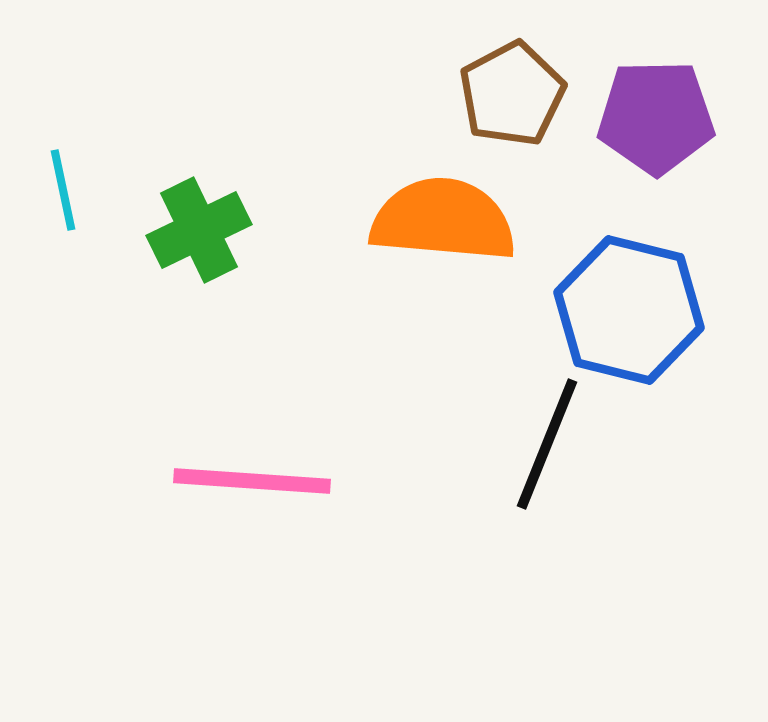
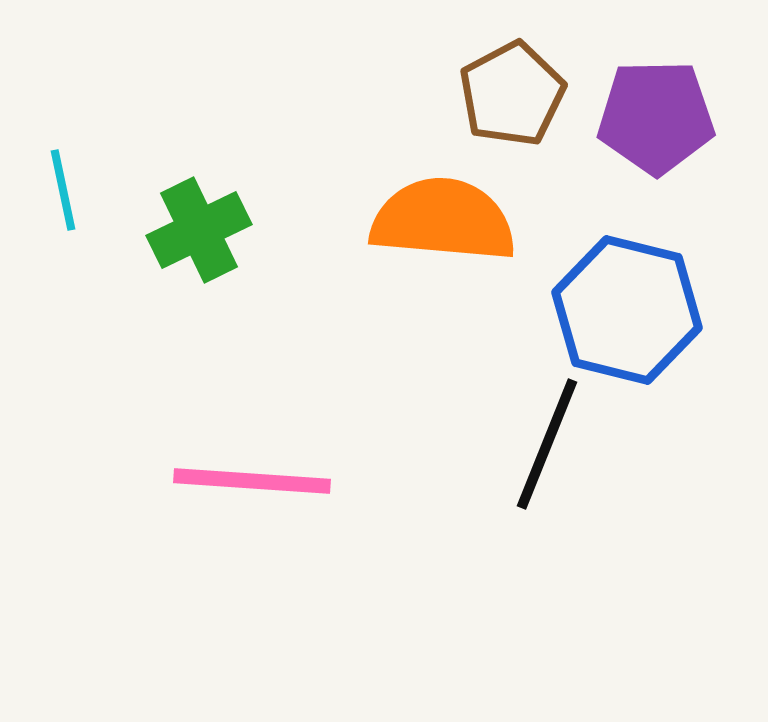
blue hexagon: moved 2 px left
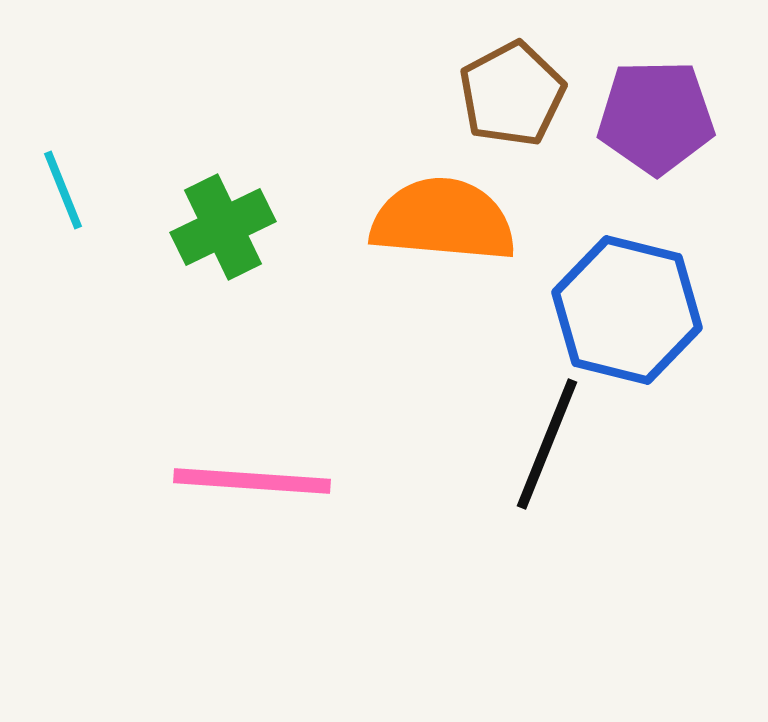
cyan line: rotated 10 degrees counterclockwise
green cross: moved 24 px right, 3 px up
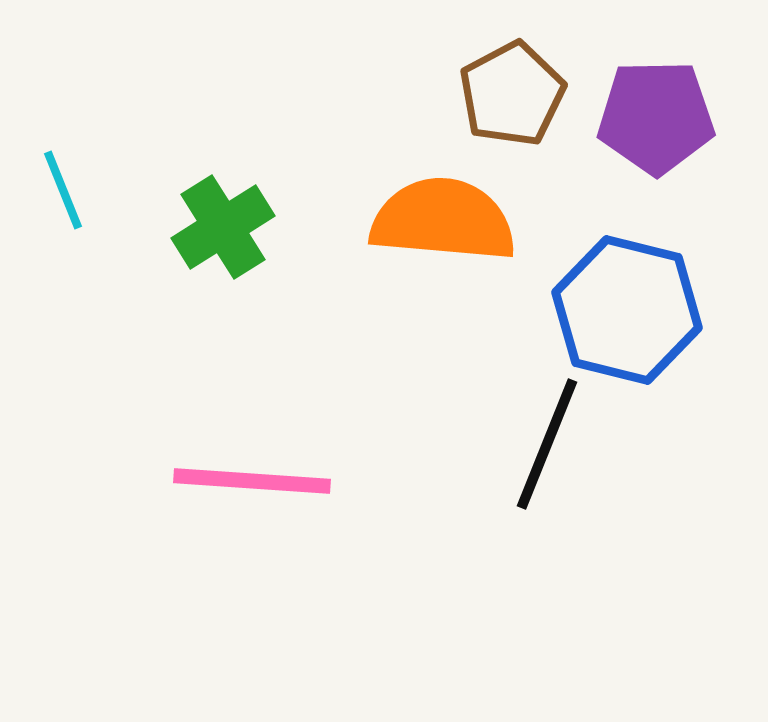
green cross: rotated 6 degrees counterclockwise
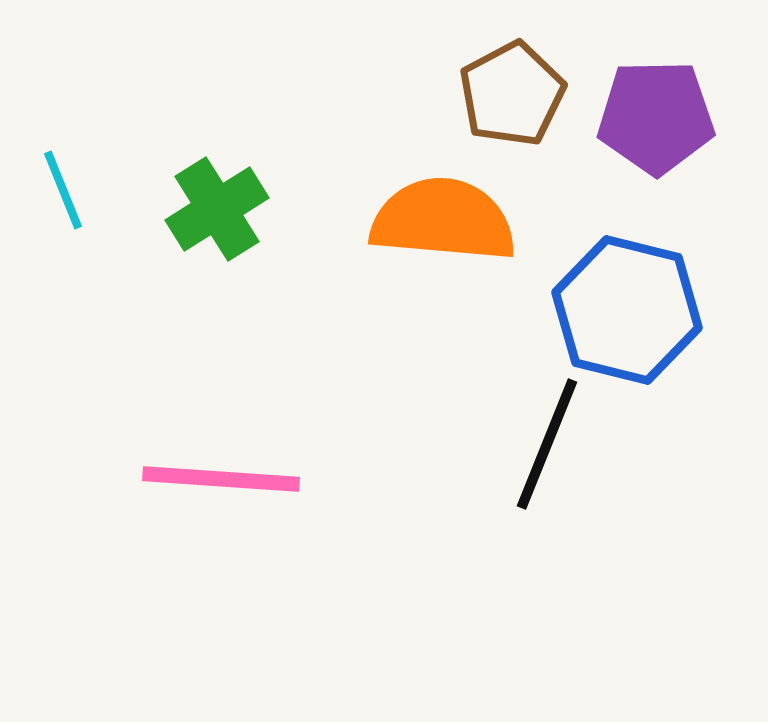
green cross: moved 6 px left, 18 px up
pink line: moved 31 px left, 2 px up
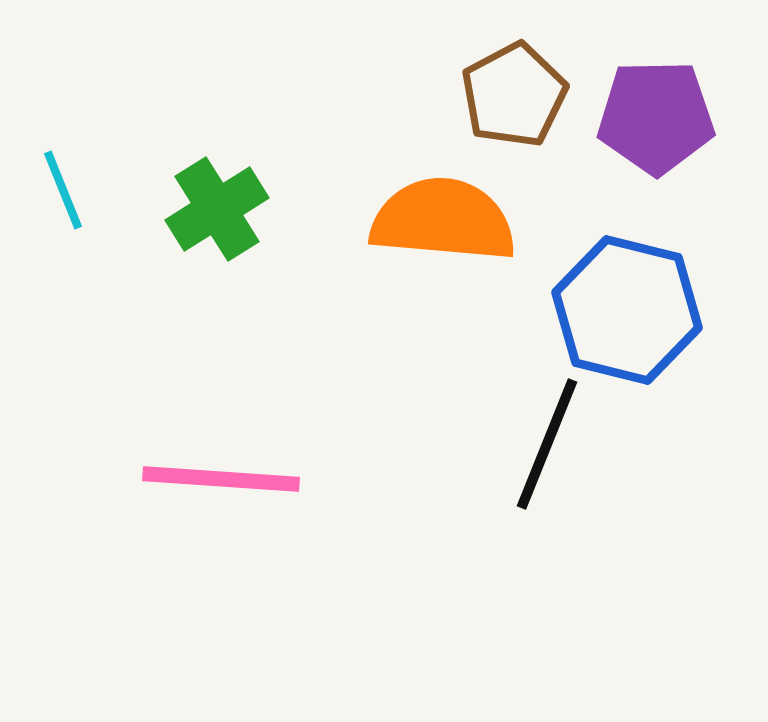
brown pentagon: moved 2 px right, 1 px down
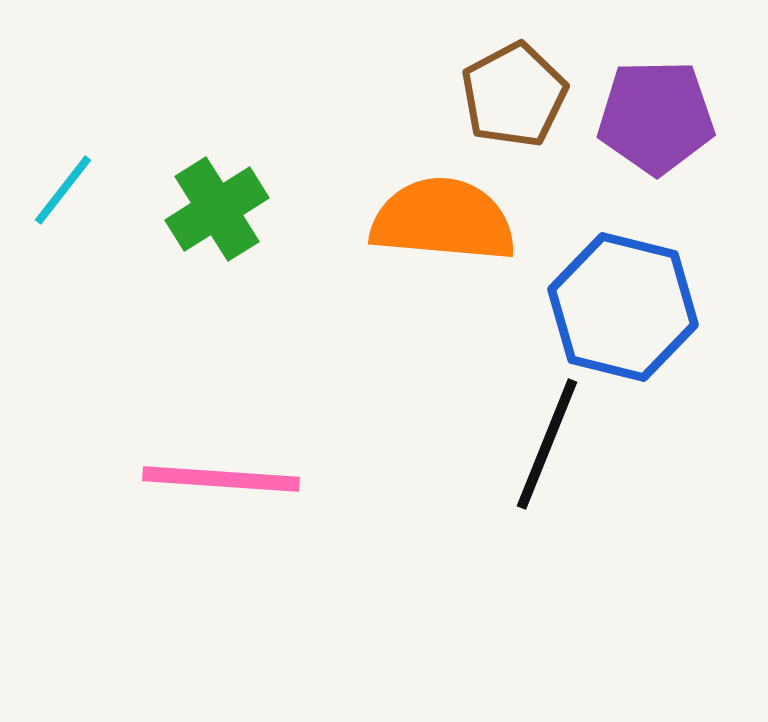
cyan line: rotated 60 degrees clockwise
blue hexagon: moved 4 px left, 3 px up
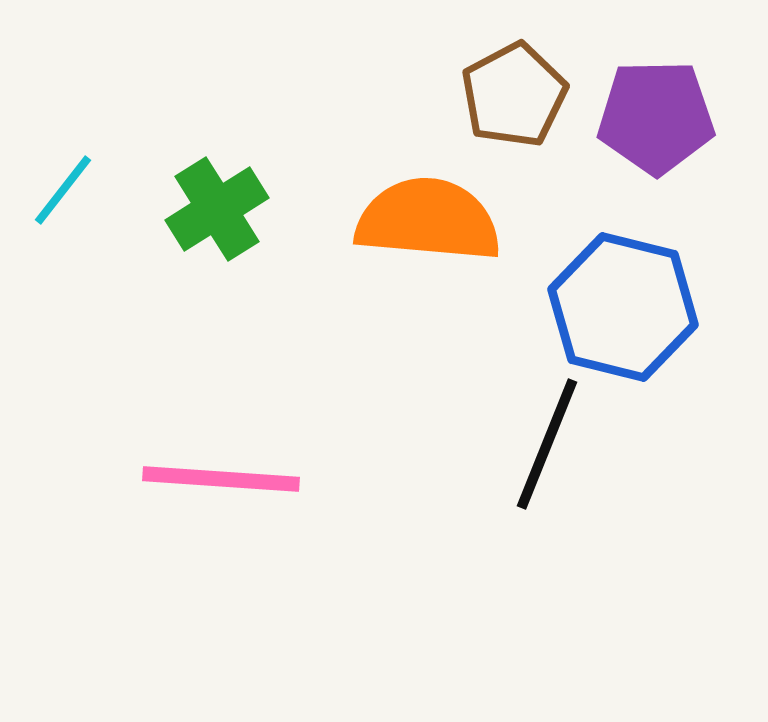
orange semicircle: moved 15 px left
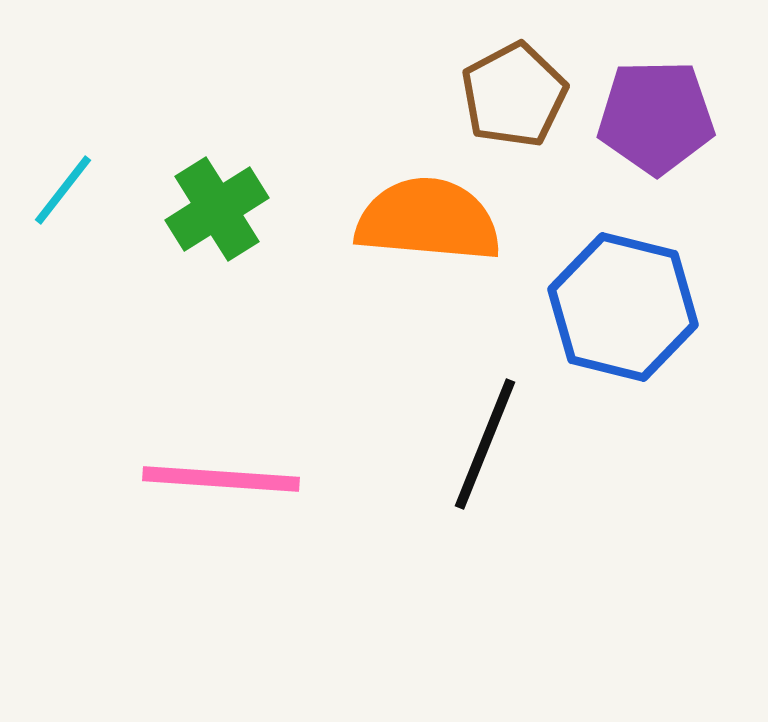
black line: moved 62 px left
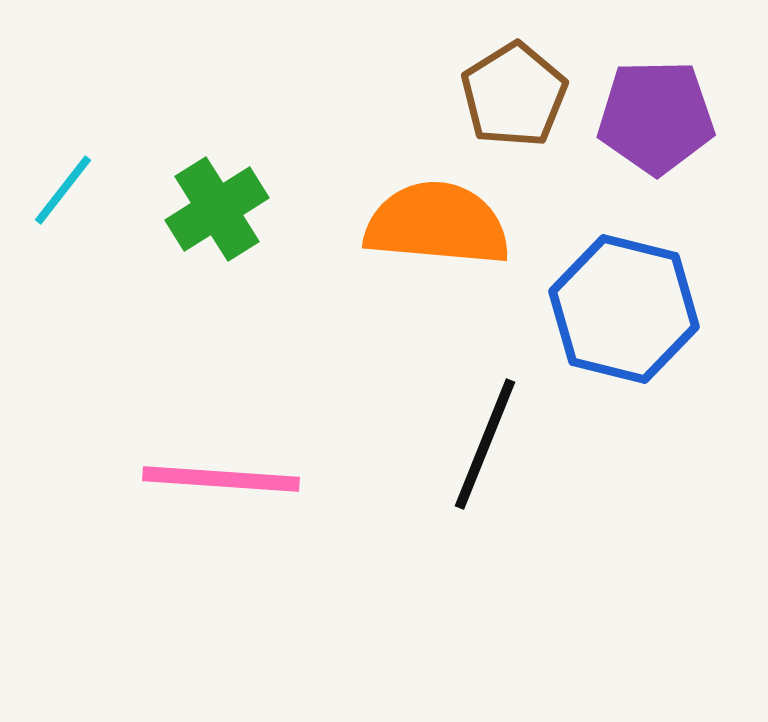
brown pentagon: rotated 4 degrees counterclockwise
orange semicircle: moved 9 px right, 4 px down
blue hexagon: moved 1 px right, 2 px down
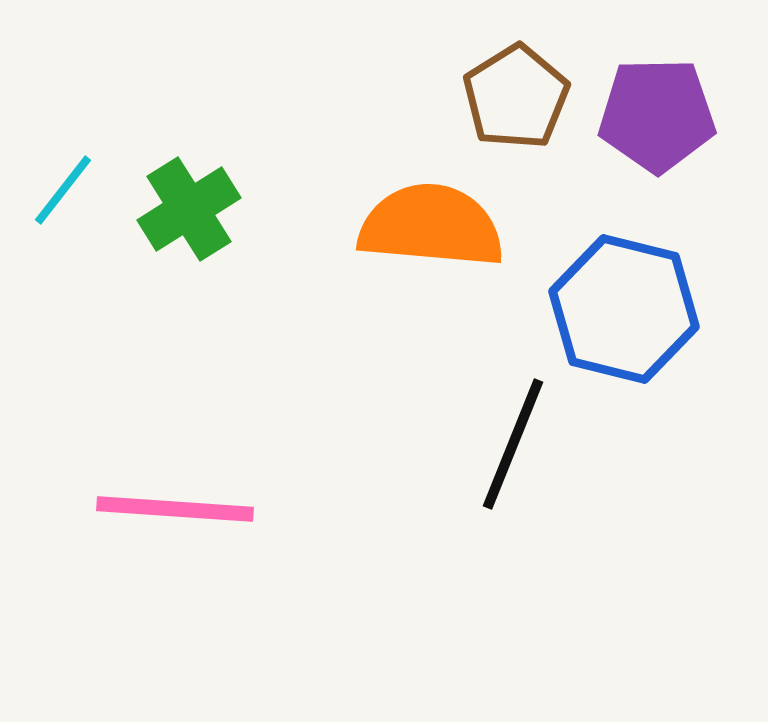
brown pentagon: moved 2 px right, 2 px down
purple pentagon: moved 1 px right, 2 px up
green cross: moved 28 px left
orange semicircle: moved 6 px left, 2 px down
black line: moved 28 px right
pink line: moved 46 px left, 30 px down
